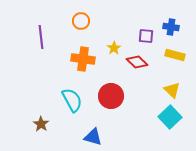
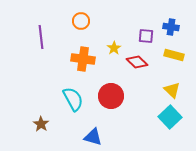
yellow rectangle: moved 1 px left
cyan semicircle: moved 1 px right, 1 px up
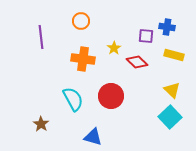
blue cross: moved 4 px left
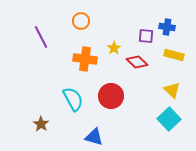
purple line: rotated 20 degrees counterclockwise
orange cross: moved 2 px right
cyan square: moved 1 px left, 2 px down
blue triangle: moved 1 px right
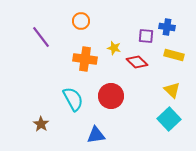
purple line: rotated 10 degrees counterclockwise
yellow star: rotated 24 degrees counterclockwise
blue triangle: moved 2 px right, 2 px up; rotated 24 degrees counterclockwise
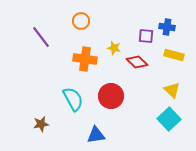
brown star: rotated 28 degrees clockwise
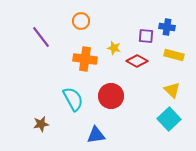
red diamond: moved 1 px up; rotated 15 degrees counterclockwise
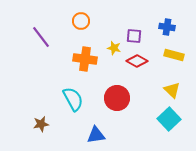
purple square: moved 12 px left
red circle: moved 6 px right, 2 px down
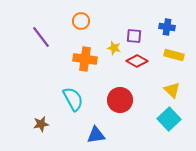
red circle: moved 3 px right, 2 px down
